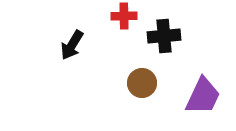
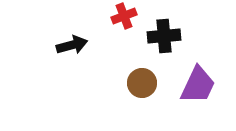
red cross: rotated 20 degrees counterclockwise
black arrow: rotated 136 degrees counterclockwise
purple trapezoid: moved 5 px left, 11 px up
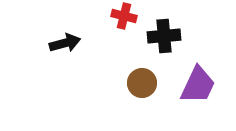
red cross: rotated 35 degrees clockwise
black arrow: moved 7 px left, 2 px up
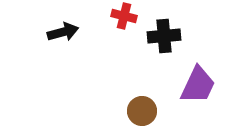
black arrow: moved 2 px left, 11 px up
brown circle: moved 28 px down
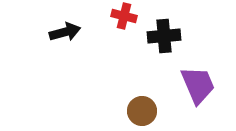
black arrow: moved 2 px right
purple trapezoid: rotated 48 degrees counterclockwise
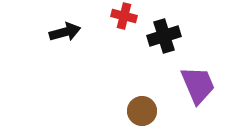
black cross: rotated 12 degrees counterclockwise
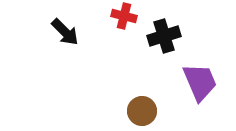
black arrow: rotated 60 degrees clockwise
purple trapezoid: moved 2 px right, 3 px up
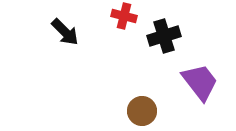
purple trapezoid: rotated 15 degrees counterclockwise
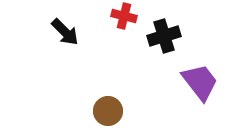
brown circle: moved 34 px left
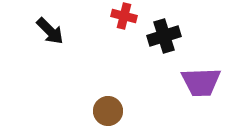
black arrow: moved 15 px left, 1 px up
purple trapezoid: moved 1 px right; rotated 126 degrees clockwise
